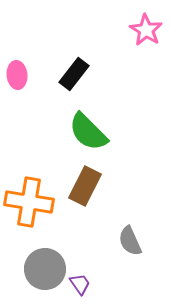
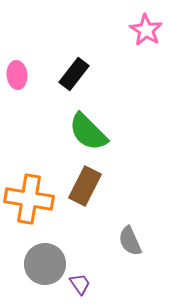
orange cross: moved 3 px up
gray circle: moved 5 px up
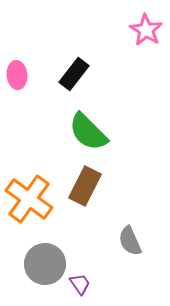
orange cross: rotated 27 degrees clockwise
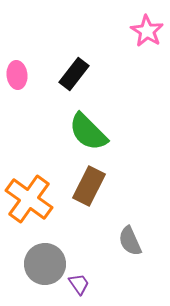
pink star: moved 1 px right, 1 px down
brown rectangle: moved 4 px right
purple trapezoid: moved 1 px left
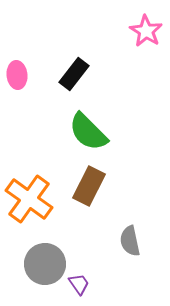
pink star: moved 1 px left
gray semicircle: rotated 12 degrees clockwise
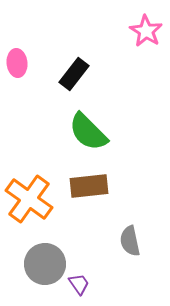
pink ellipse: moved 12 px up
brown rectangle: rotated 57 degrees clockwise
